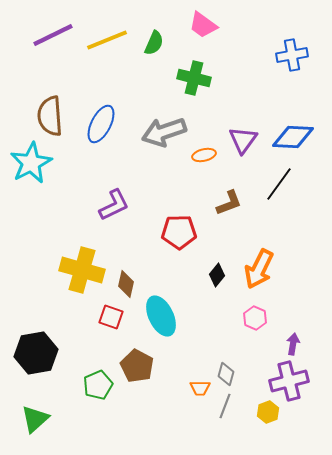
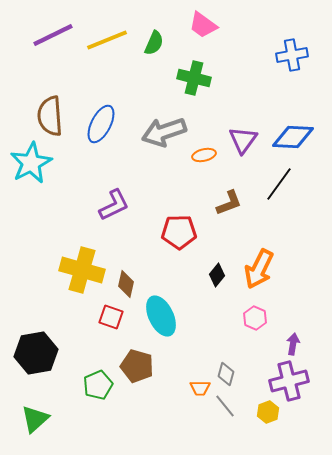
brown pentagon: rotated 12 degrees counterclockwise
gray line: rotated 60 degrees counterclockwise
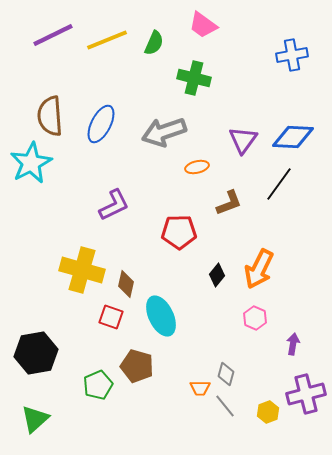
orange ellipse: moved 7 px left, 12 px down
purple cross: moved 17 px right, 13 px down
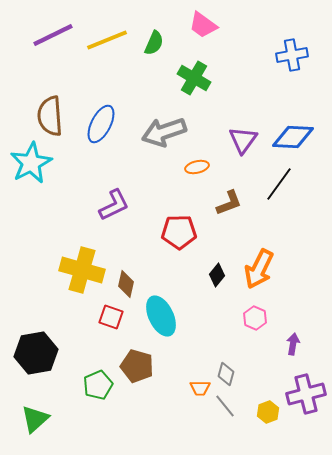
green cross: rotated 16 degrees clockwise
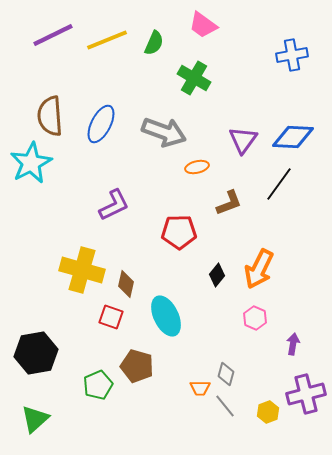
gray arrow: rotated 141 degrees counterclockwise
cyan ellipse: moved 5 px right
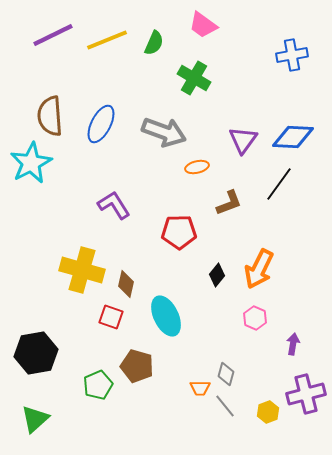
purple L-shape: rotated 96 degrees counterclockwise
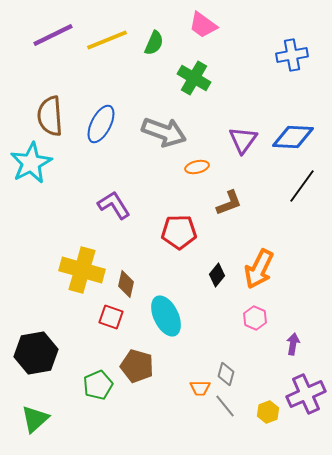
black line: moved 23 px right, 2 px down
purple cross: rotated 9 degrees counterclockwise
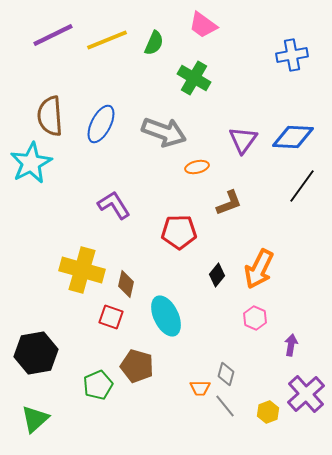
purple arrow: moved 2 px left, 1 px down
purple cross: rotated 18 degrees counterclockwise
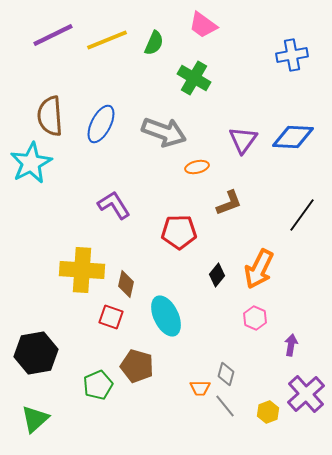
black line: moved 29 px down
yellow cross: rotated 12 degrees counterclockwise
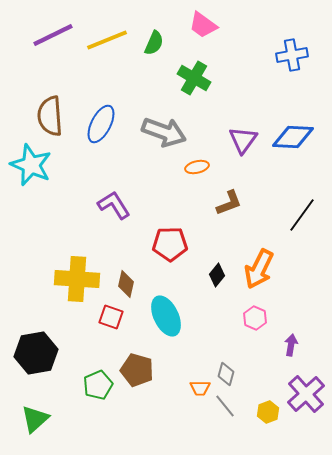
cyan star: moved 2 px down; rotated 21 degrees counterclockwise
red pentagon: moved 9 px left, 12 px down
yellow cross: moved 5 px left, 9 px down
brown pentagon: moved 4 px down
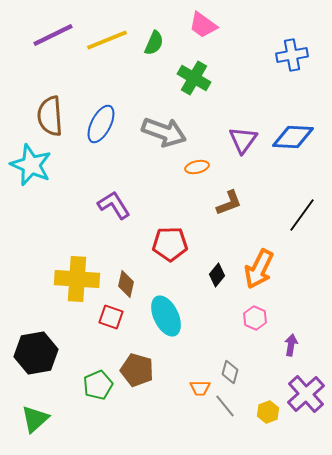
gray diamond: moved 4 px right, 2 px up
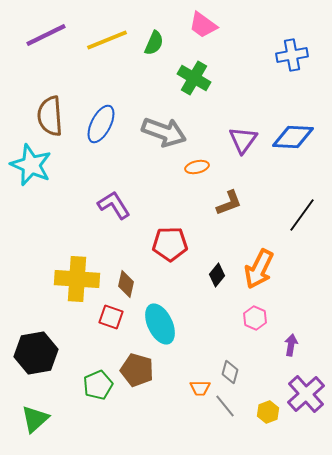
purple line: moved 7 px left
cyan ellipse: moved 6 px left, 8 px down
